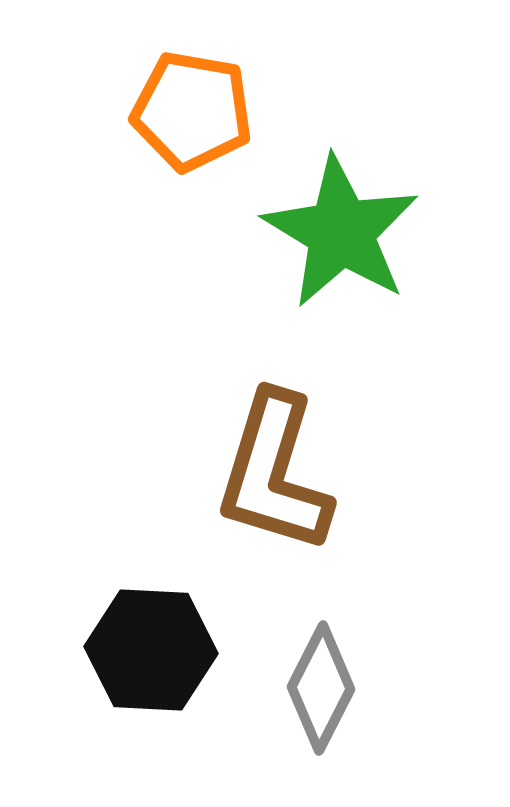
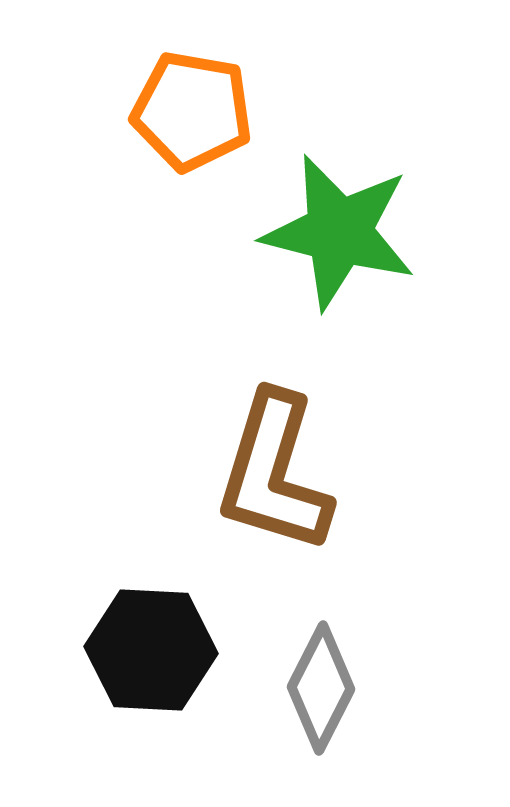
green star: moved 2 px left; rotated 17 degrees counterclockwise
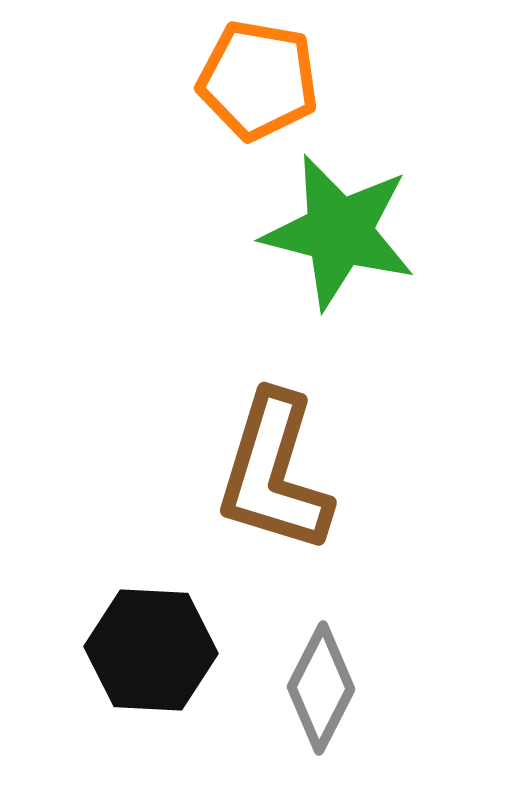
orange pentagon: moved 66 px right, 31 px up
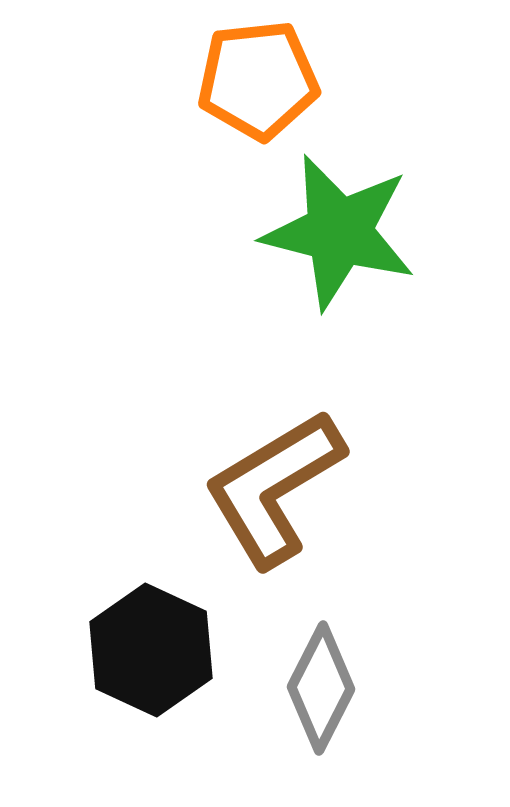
orange pentagon: rotated 16 degrees counterclockwise
brown L-shape: moved 15 px down; rotated 42 degrees clockwise
black hexagon: rotated 22 degrees clockwise
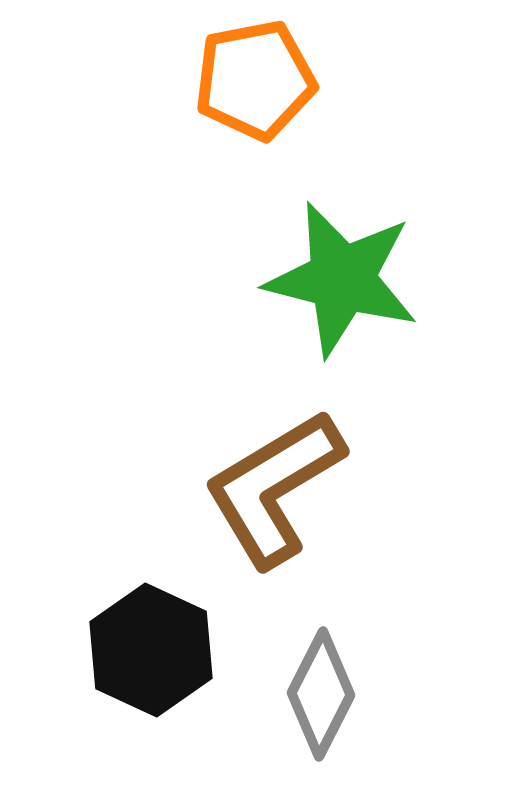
orange pentagon: moved 3 px left; rotated 5 degrees counterclockwise
green star: moved 3 px right, 47 px down
gray diamond: moved 6 px down
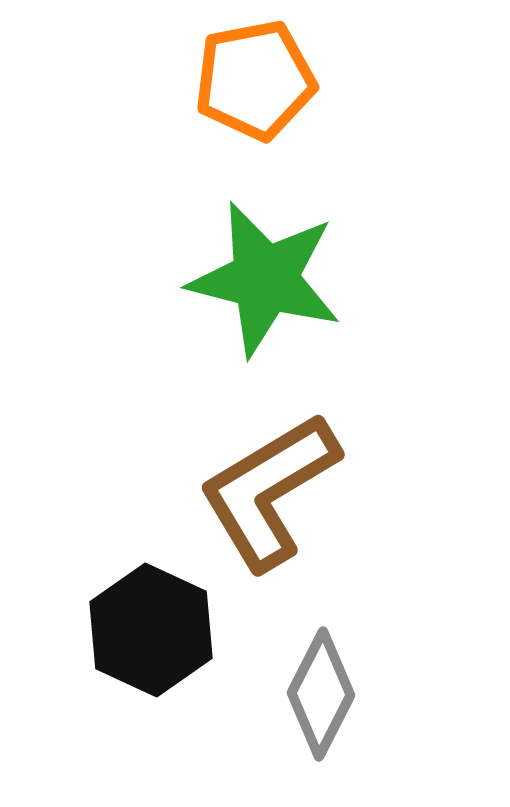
green star: moved 77 px left
brown L-shape: moved 5 px left, 3 px down
black hexagon: moved 20 px up
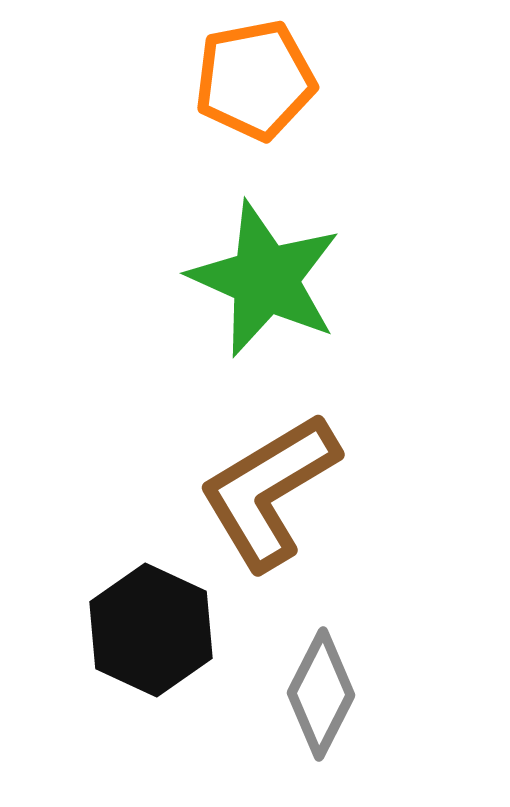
green star: rotated 10 degrees clockwise
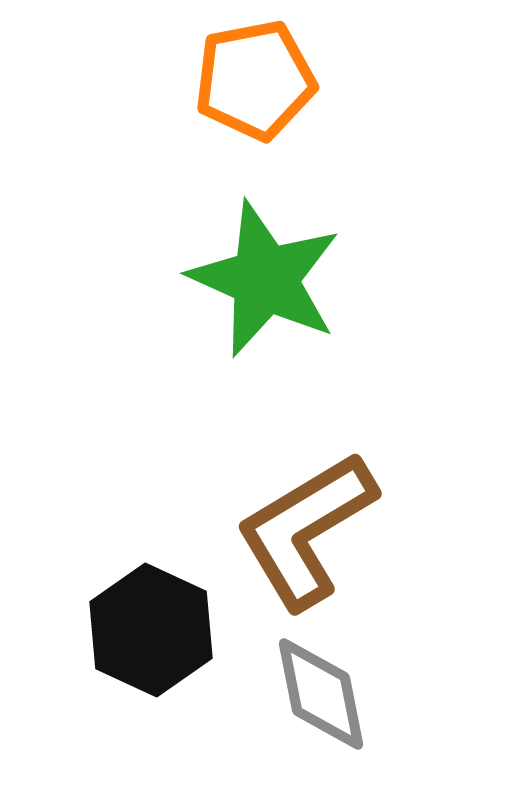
brown L-shape: moved 37 px right, 39 px down
gray diamond: rotated 38 degrees counterclockwise
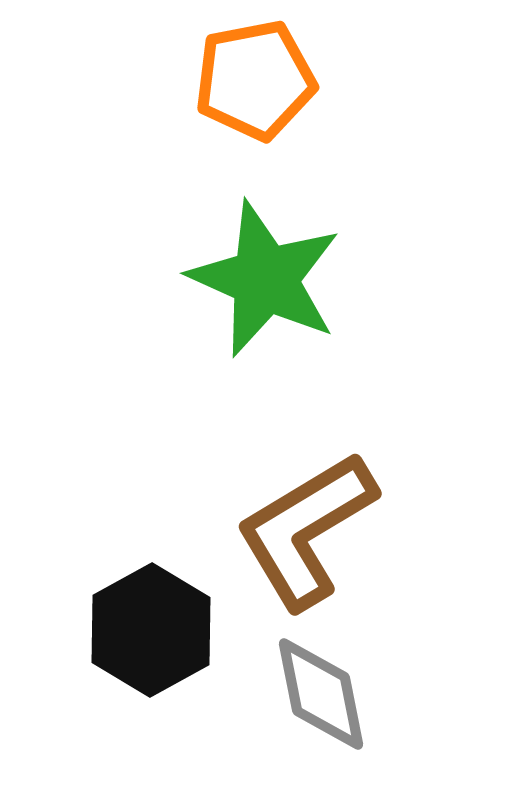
black hexagon: rotated 6 degrees clockwise
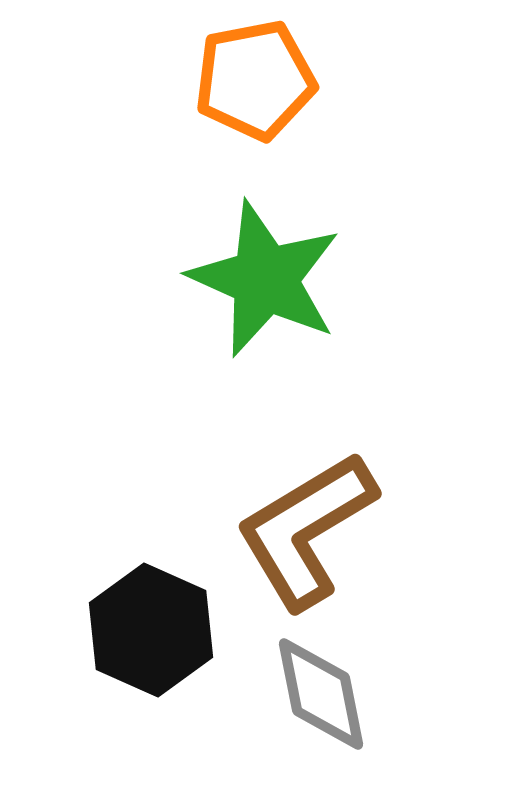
black hexagon: rotated 7 degrees counterclockwise
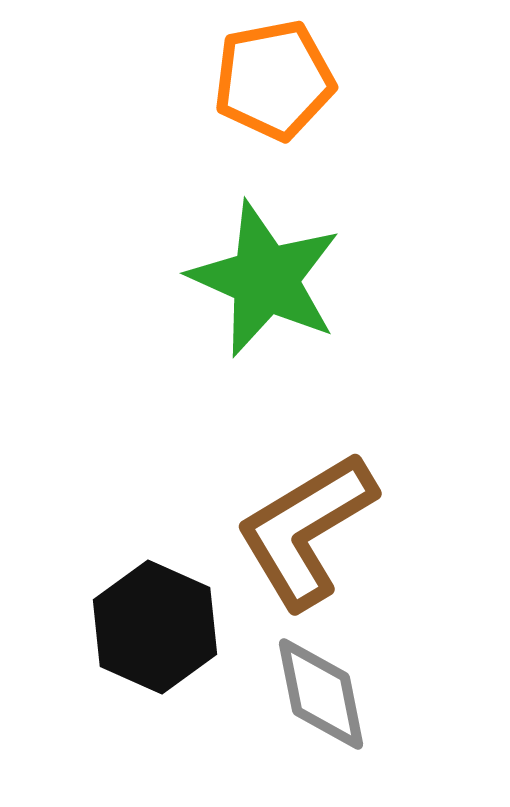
orange pentagon: moved 19 px right
black hexagon: moved 4 px right, 3 px up
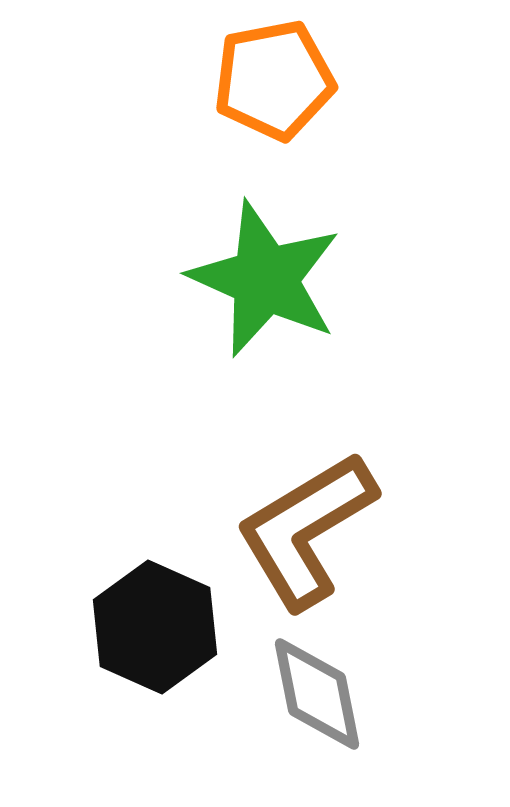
gray diamond: moved 4 px left
